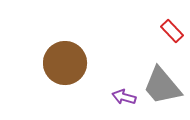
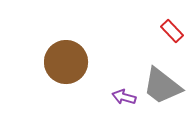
brown circle: moved 1 px right, 1 px up
gray trapezoid: rotated 12 degrees counterclockwise
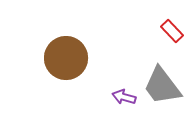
brown circle: moved 4 px up
gray trapezoid: rotated 15 degrees clockwise
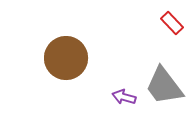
red rectangle: moved 8 px up
gray trapezoid: moved 2 px right
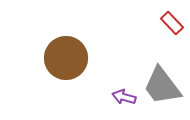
gray trapezoid: moved 2 px left
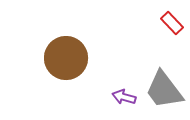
gray trapezoid: moved 2 px right, 4 px down
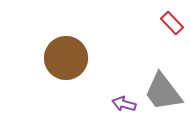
gray trapezoid: moved 1 px left, 2 px down
purple arrow: moved 7 px down
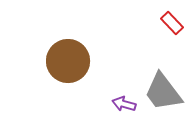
brown circle: moved 2 px right, 3 px down
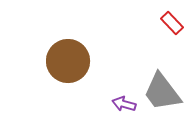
gray trapezoid: moved 1 px left
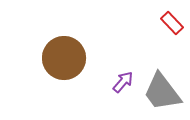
brown circle: moved 4 px left, 3 px up
purple arrow: moved 1 px left, 22 px up; rotated 115 degrees clockwise
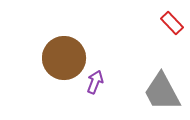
purple arrow: moved 28 px left; rotated 20 degrees counterclockwise
gray trapezoid: rotated 9 degrees clockwise
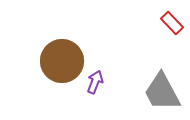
brown circle: moved 2 px left, 3 px down
